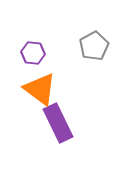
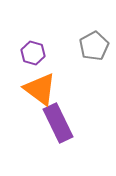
purple hexagon: rotated 10 degrees clockwise
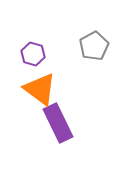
purple hexagon: moved 1 px down
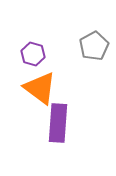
orange triangle: moved 1 px up
purple rectangle: rotated 30 degrees clockwise
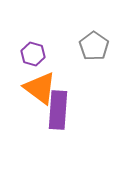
gray pentagon: rotated 8 degrees counterclockwise
purple rectangle: moved 13 px up
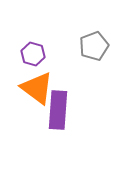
gray pentagon: rotated 16 degrees clockwise
orange triangle: moved 3 px left
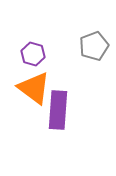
orange triangle: moved 3 px left
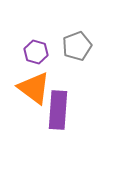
gray pentagon: moved 17 px left
purple hexagon: moved 3 px right, 2 px up
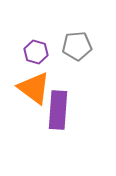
gray pentagon: rotated 16 degrees clockwise
